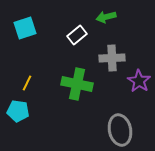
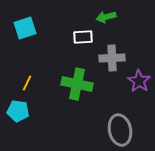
white rectangle: moved 6 px right, 2 px down; rotated 36 degrees clockwise
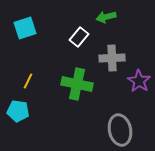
white rectangle: moved 4 px left; rotated 48 degrees counterclockwise
yellow line: moved 1 px right, 2 px up
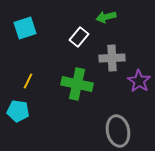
gray ellipse: moved 2 px left, 1 px down
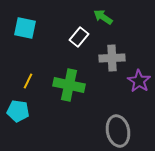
green arrow: moved 3 px left; rotated 48 degrees clockwise
cyan square: rotated 30 degrees clockwise
green cross: moved 8 px left, 1 px down
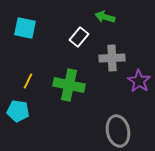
green arrow: moved 2 px right; rotated 18 degrees counterclockwise
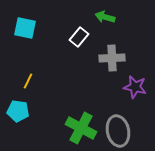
purple star: moved 4 px left, 6 px down; rotated 20 degrees counterclockwise
green cross: moved 12 px right, 43 px down; rotated 16 degrees clockwise
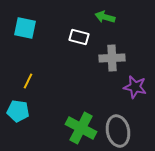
white rectangle: rotated 66 degrees clockwise
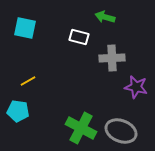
yellow line: rotated 35 degrees clockwise
purple star: moved 1 px right
gray ellipse: moved 3 px right; rotated 56 degrees counterclockwise
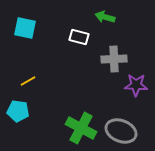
gray cross: moved 2 px right, 1 px down
purple star: moved 2 px up; rotated 10 degrees counterclockwise
